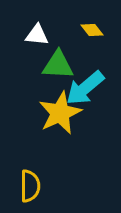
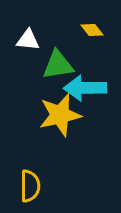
white triangle: moved 9 px left, 5 px down
green triangle: rotated 12 degrees counterclockwise
cyan arrow: rotated 39 degrees clockwise
yellow star: moved 2 px down; rotated 12 degrees clockwise
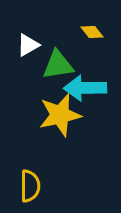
yellow diamond: moved 2 px down
white triangle: moved 5 px down; rotated 35 degrees counterclockwise
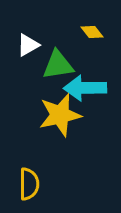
yellow semicircle: moved 1 px left, 2 px up
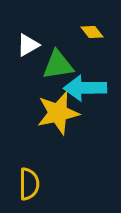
yellow star: moved 2 px left, 2 px up
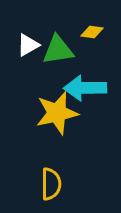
yellow diamond: rotated 45 degrees counterclockwise
green triangle: moved 15 px up
yellow star: moved 1 px left
yellow semicircle: moved 22 px right
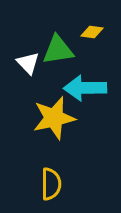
white triangle: moved 18 px down; rotated 45 degrees counterclockwise
yellow star: moved 3 px left, 5 px down
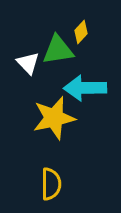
yellow diamond: moved 11 px left; rotated 55 degrees counterclockwise
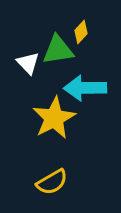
yellow star: rotated 15 degrees counterclockwise
yellow semicircle: moved 1 px right, 2 px up; rotated 60 degrees clockwise
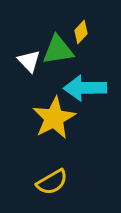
white triangle: moved 1 px right, 2 px up
